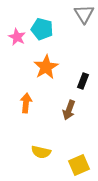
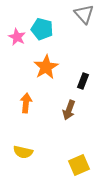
gray triangle: rotated 10 degrees counterclockwise
yellow semicircle: moved 18 px left
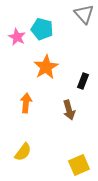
brown arrow: rotated 36 degrees counterclockwise
yellow semicircle: rotated 66 degrees counterclockwise
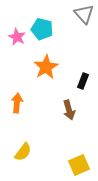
orange arrow: moved 9 px left
